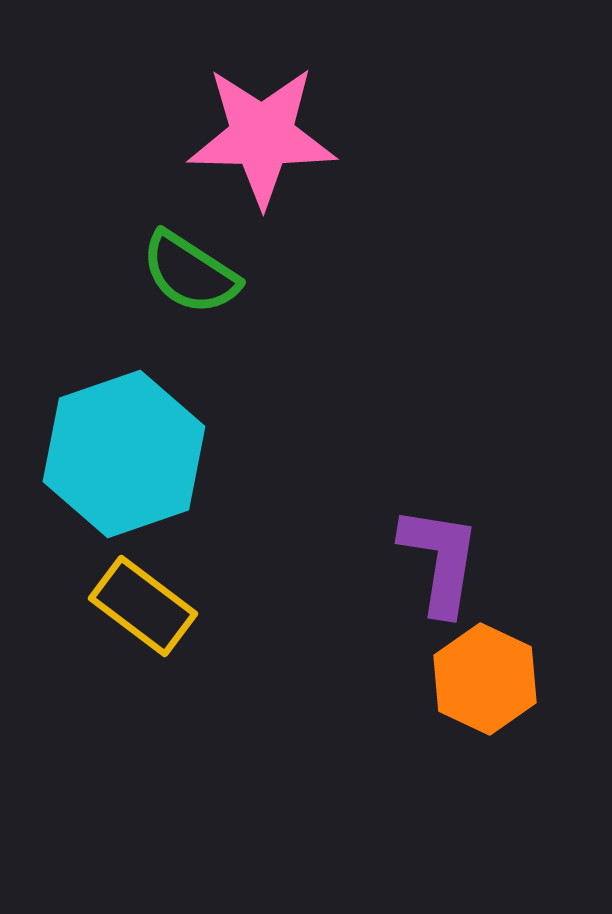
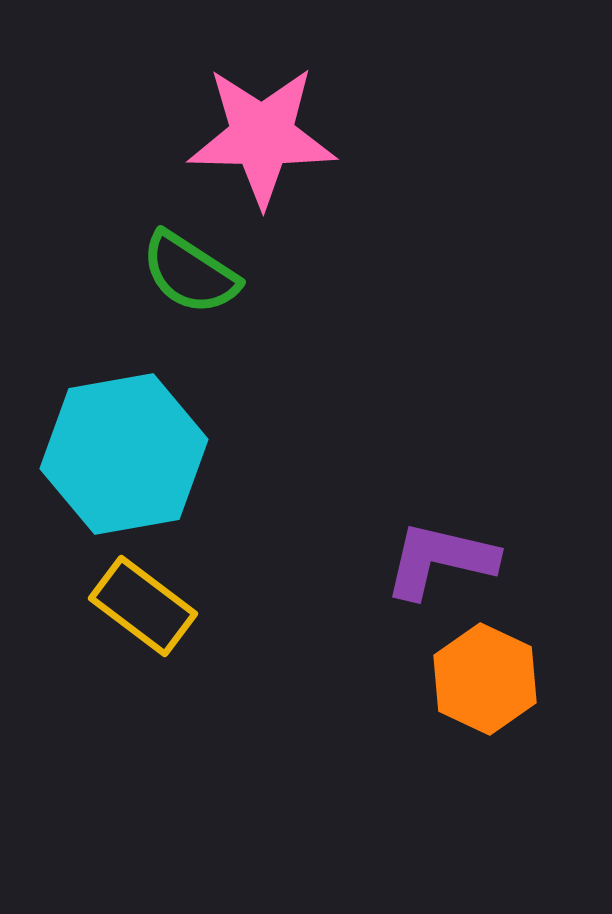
cyan hexagon: rotated 9 degrees clockwise
purple L-shape: rotated 86 degrees counterclockwise
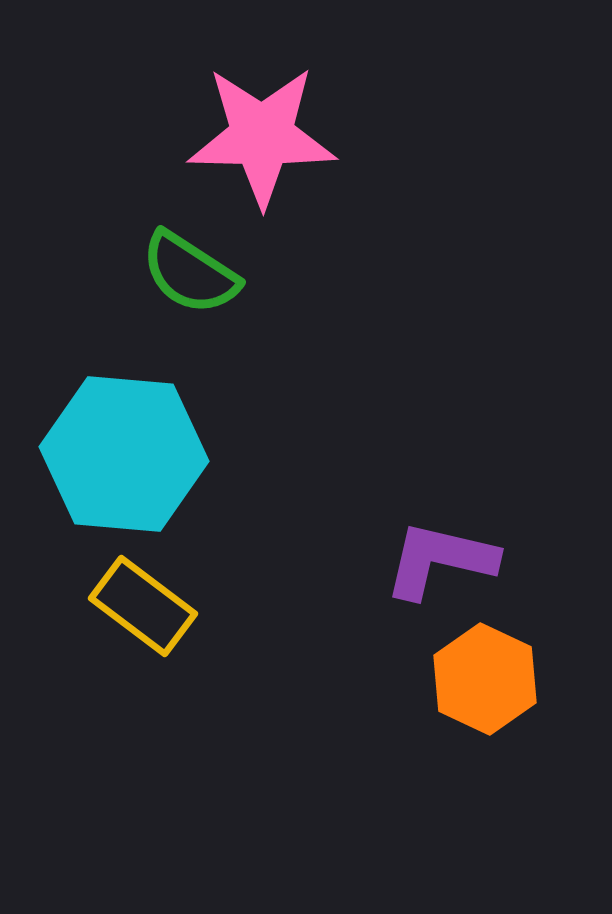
cyan hexagon: rotated 15 degrees clockwise
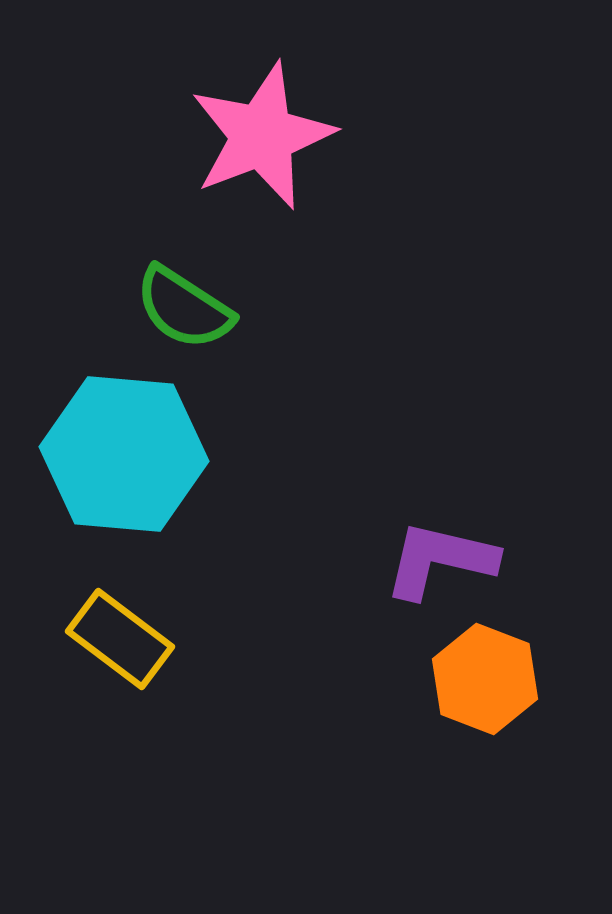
pink star: rotated 22 degrees counterclockwise
green semicircle: moved 6 px left, 35 px down
yellow rectangle: moved 23 px left, 33 px down
orange hexagon: rotated 4 degrees counterclockwise
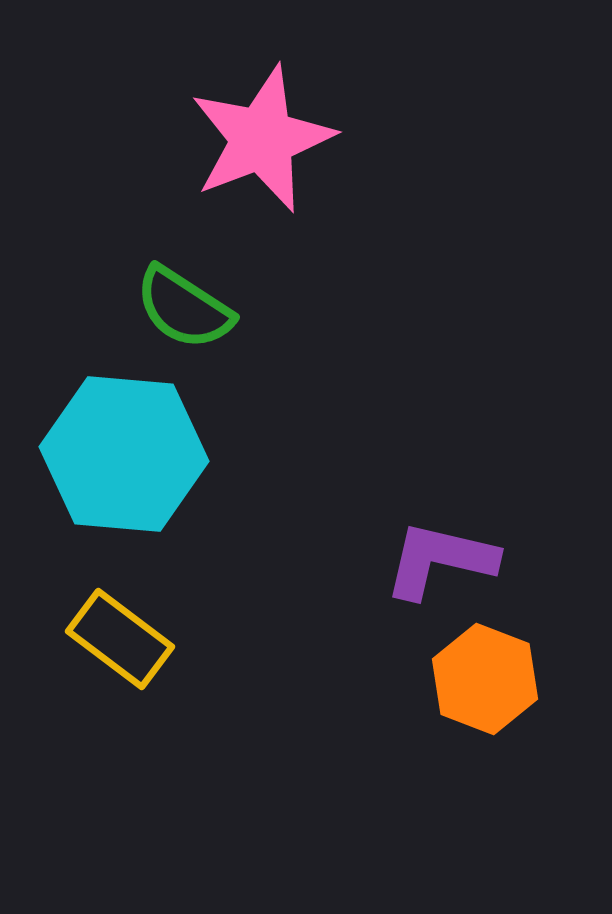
pink star: moved 3 px down
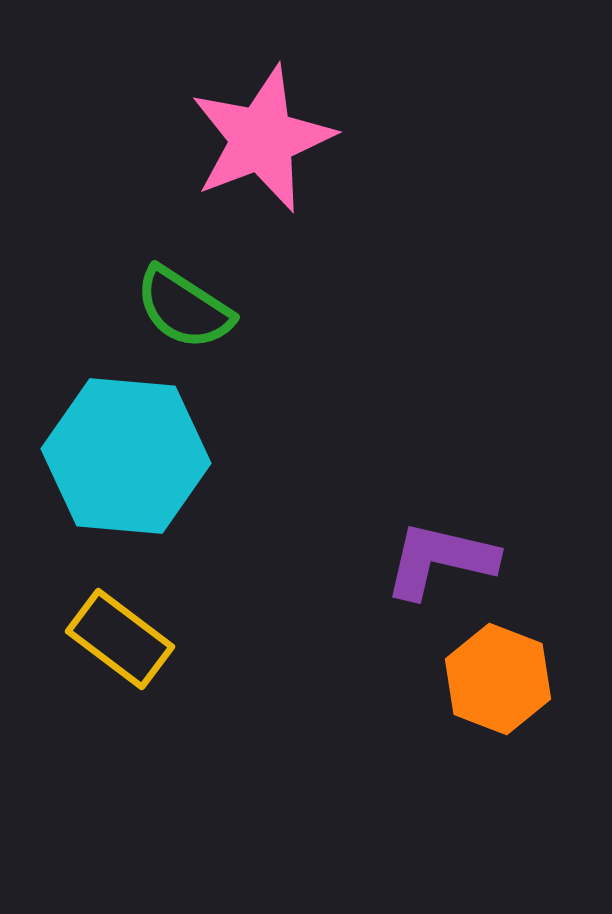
cyan hexagon: moved 2 px right, 2 px down
orange hexagon: moved 13 px right
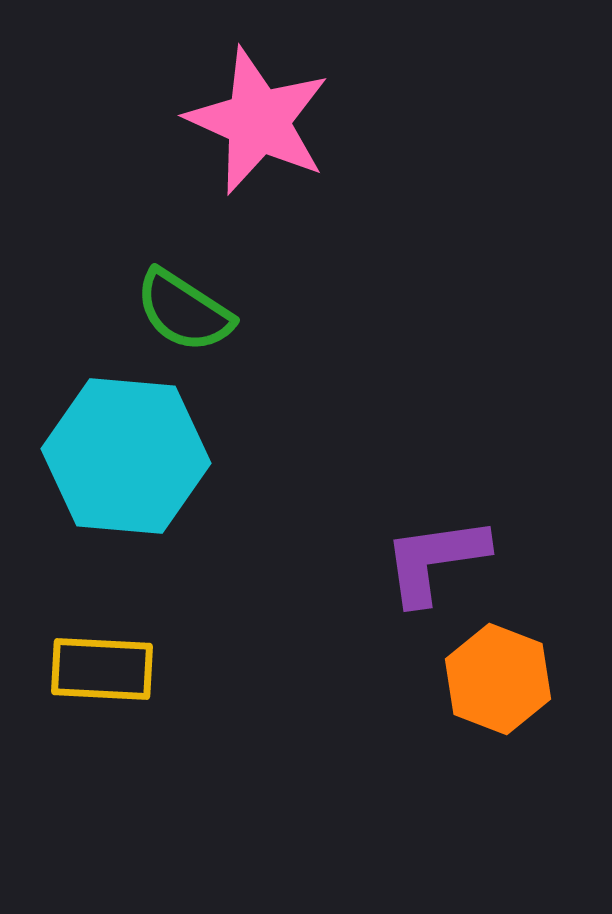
pink star: moved 4 px left, 18 px up; rotated 27 degrees counterclockwise
green semicircle: moved 3 px down
purple L-shape: moved 5 px left; rotated 21 degrees counterclockwise
yellow rectangle: moved 18 px left, 30 px down; rotated 34 degrees counterclockwise
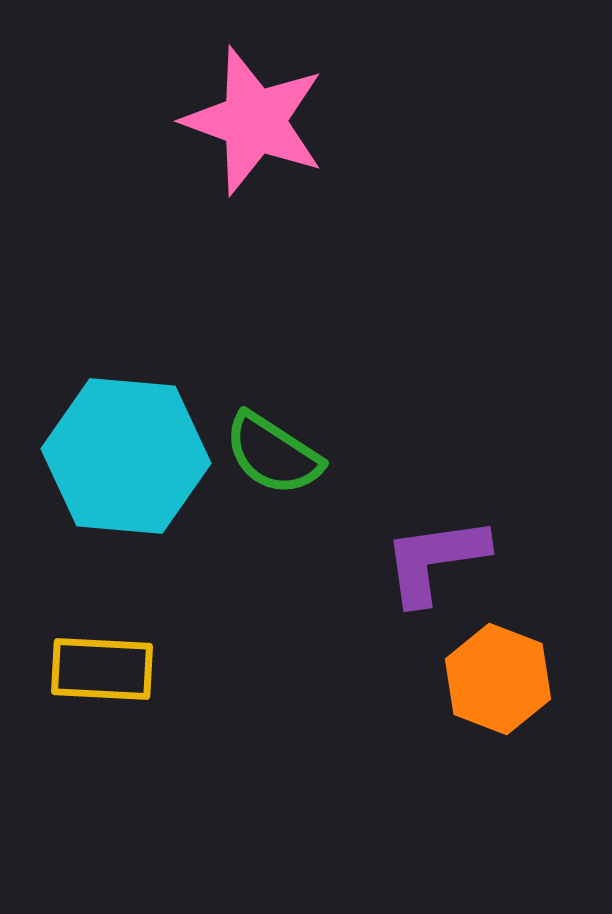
pink star: moved 4 px left; rotated 4 degrees counterclockwise
green semicircle: moved 89 px right, 143 px down
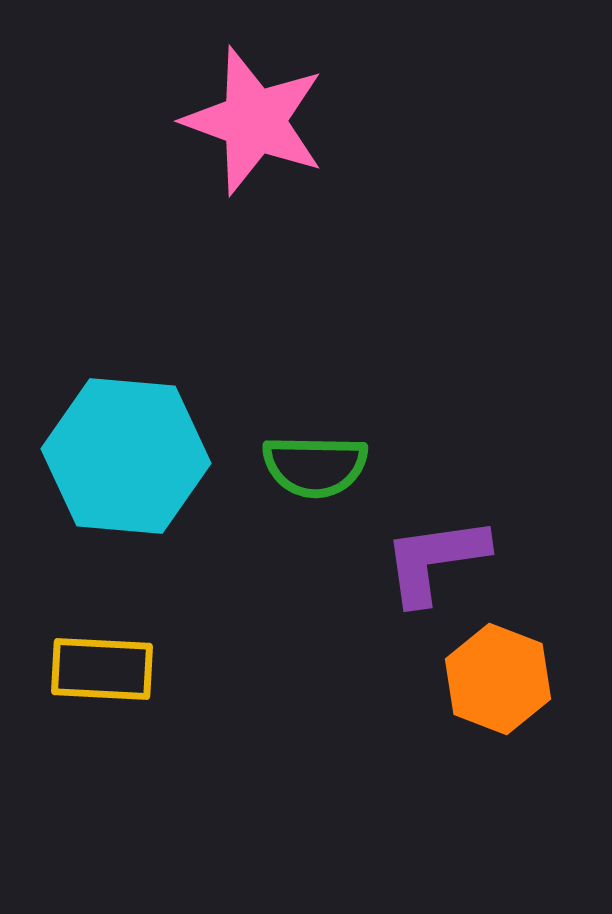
green semicircle: moved 42 px right, 12 px down; rotated 32 degrees counterclockwise
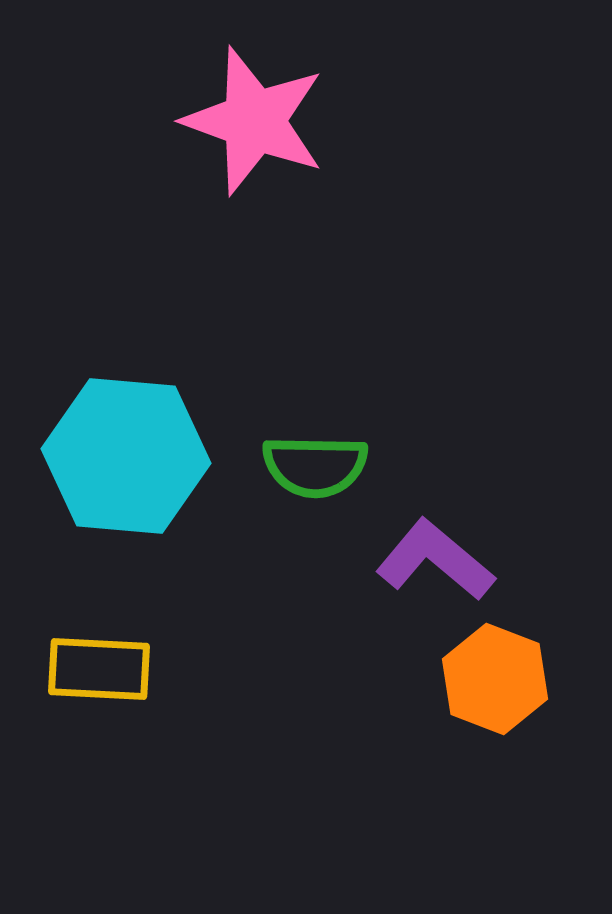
purple L-shape: rotated 48 degrees clockwise
yellow rectangle: moved 3 px left
orange hexagon: moved 3 px left
